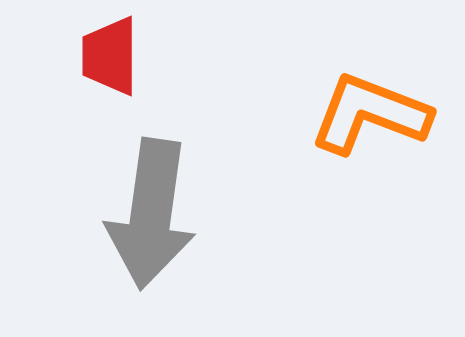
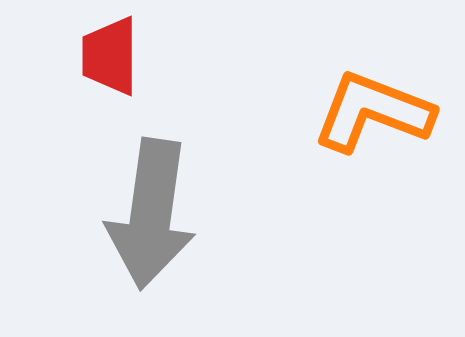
orange L-shape: moved 3 px right, 2 px up
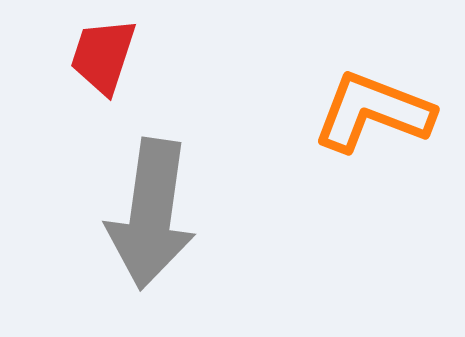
red trapezoid: moved 7 px left; rotated 18 degrees clockwise
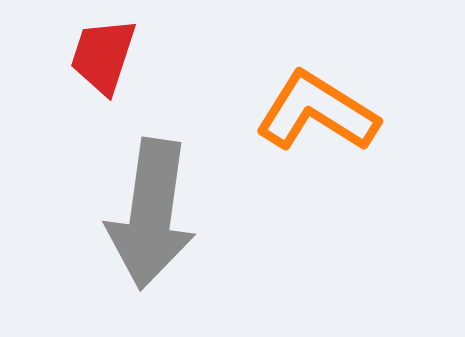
orange L-shape: moved 56 px left; rotated 11 degrees clockwise
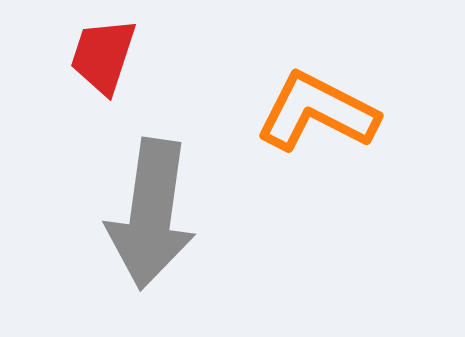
orange L-shape: rotated 5 degrees counterclockwise
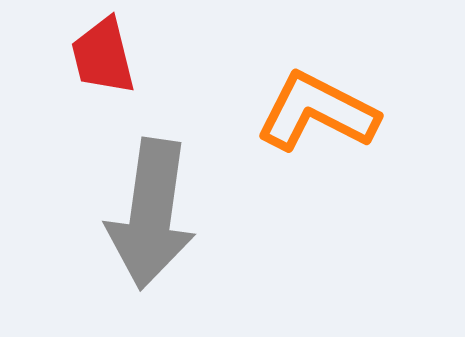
red trapezoid: rotated 32 degrees counterclockwise
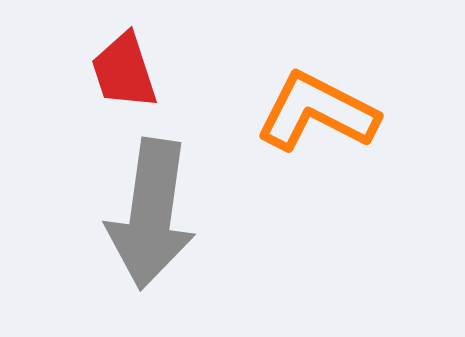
red trapezoid: moved 21 px right, 15 px down; rotated 4 degrees counterclockwise
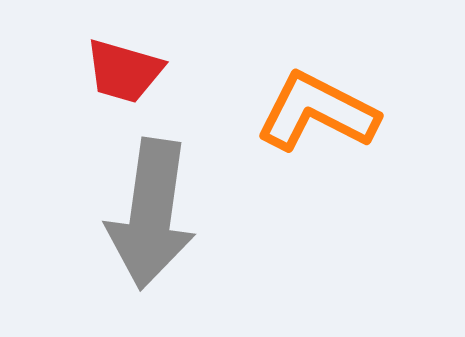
red trapezoid: rotated 56 degrees counterclockwise
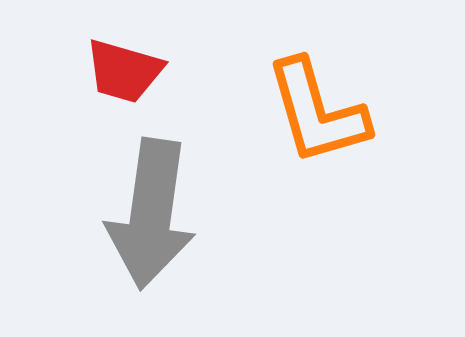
orange L-shape: rotated 133 degrees counterclockwise
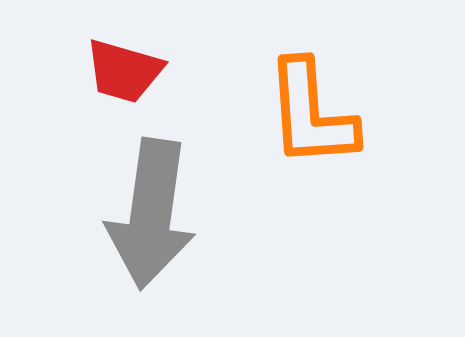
orange L-shape: moved 6 px left, 2 px down; rotated 12 degrees clockwise
